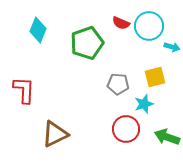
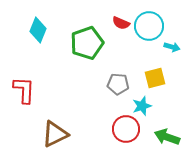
yellow square: moved 1 px down
cyan star: moved 2 px left, 2 px down
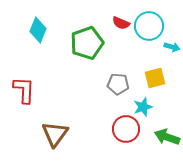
cyan star: moved 1 px right, 1 px down
brown triangle: rotated 28 degrees counterclockwise
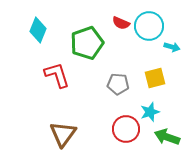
red L-shape: moved 33 px right, 15 px up; rotated 20 degrees counterclockwise
cyan star: moved 7 px right, 5 px down
brown triangle: moved 8 px right
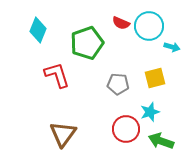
green arrow: moved 6 px left, 4 px down
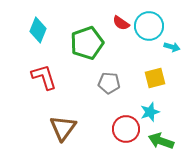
red semicircle: rotated 12 degrees clockwise
red L-shape: moved 13 px left, 2 px down
gray pentagon: moved 9 px left, 1 px up
brown triangle: moved 6 px up
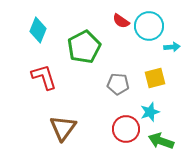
red semicircle: moved 2 px up
green pentagon: moved 3 px left, 4 px down; rotated 8 degrees counterclockwise
cyan arrow: rotated 21 degrees counterclockwise
gray pentagon: moved 9 px right, 1 px down
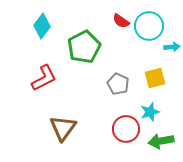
cyan diamond: moved 4 px right, 4 px up; rotated 15 degrees clockwise
red L-shape: moved 1 px down; rotated 80 degrees clockwise
gray pentagon: rotated 20 degrees clockwise
green arrow: rotated 30 degrees counterclockwise
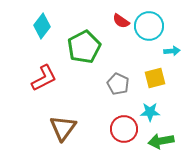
cyan arrow: moved 4 px down
cyan star: rotated 18 degrees clockwise
red circle: moved 2 px left
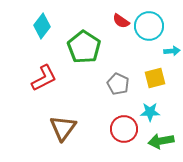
green pentagon: rotated 12 degrees counterclockwise
